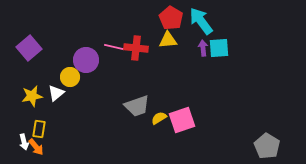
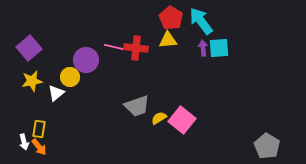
yellow star: moved 15 px up
pink square: rotated 32 degrees counterclockwise
orange arrow: moved 3 px right
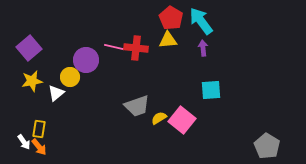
cyan square: moved 8 px left, 42 px down
white arrow: rotated 21 degrees counterclockwise
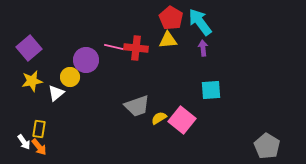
cyan arrow: moved 1 px left, 1 px down
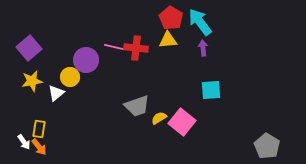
pink square: moved 2 px down
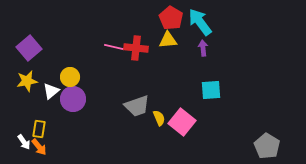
purple circle: moved 13 px left, 39 px down
yellow star: moved 5 px left
white triangle: moved 5 px left, 2 px up
yellow semicircle: rotated 98 degrees clockwise
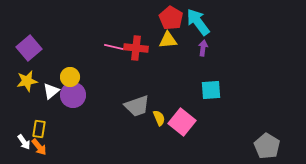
cyan arrow: moved 2 px left
purple arrow: rotated 14 degrees clockwise
purple circle: moved 4 px up
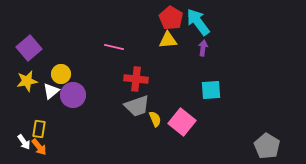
red cross: moved 31 px down
yellow circle: moved 9 px left, 3 px up
yellow semicircle: moved 4 px left, 1 px down
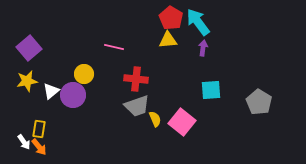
yellow circle: moved 23 px right
gray pentagon: moved 8 px left, 44 px up
